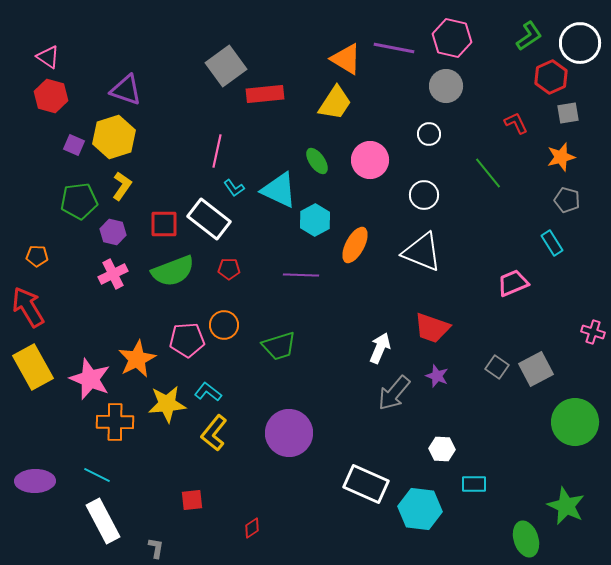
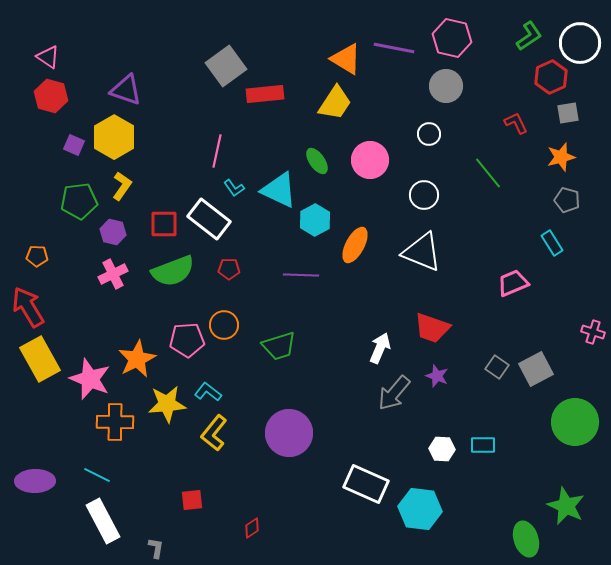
yellow hexagon at (114, 137): rotated 12 degrees counterclockwise
yellow rectangle at (33, 367): moved 7 px right, 8 px up
cyan rectangle at (474, 484): moved 9 px right, 39 px up
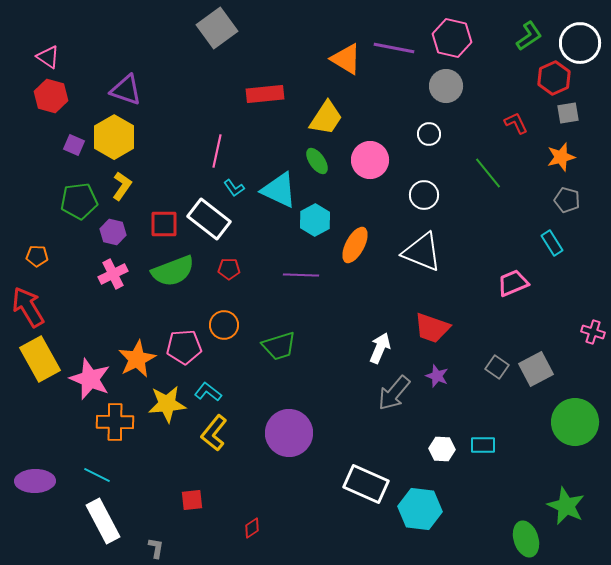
gray square at (226, 66): moved 9 px left, 38 px up
red hexagon at (551, 77): moved 3 px right, 1 px down
yellow trapezoid at (335, 103): moved 9 px left, 15 px down
pink pentagon at (187, 340): moved 3 px left, 7 px down
